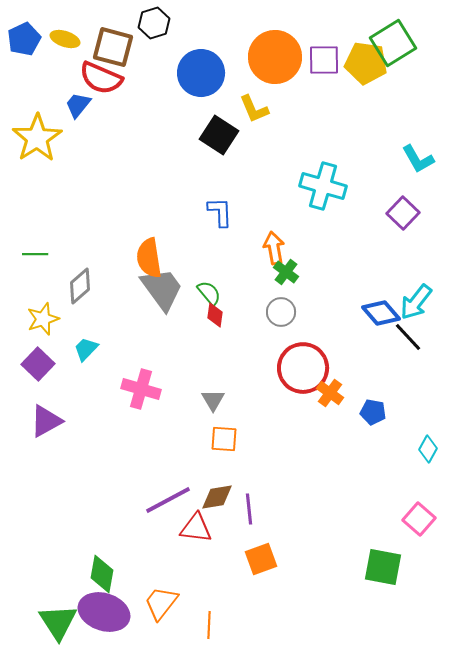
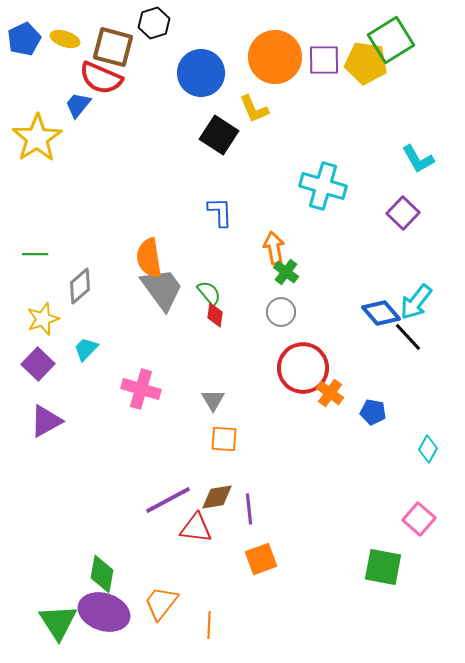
green square at (393, 43): moved 2 px left, 3 px up
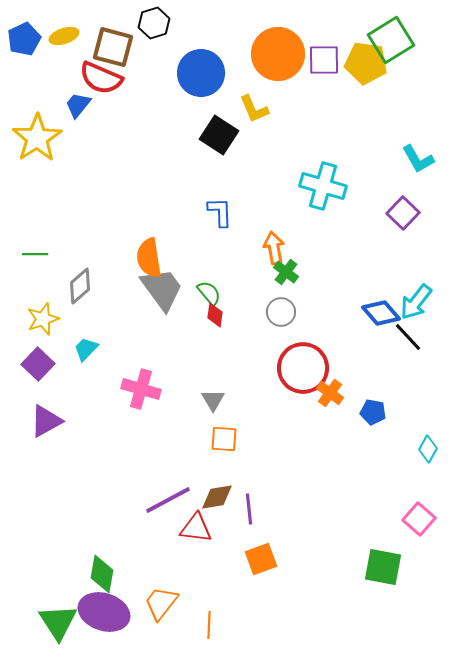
yellow ellipse at (65, 39): moved 1 px left, 3 px up; rotated 36 degrees counterclockwise
orange circle at (275, 57): moved 3 px right, 3 px up
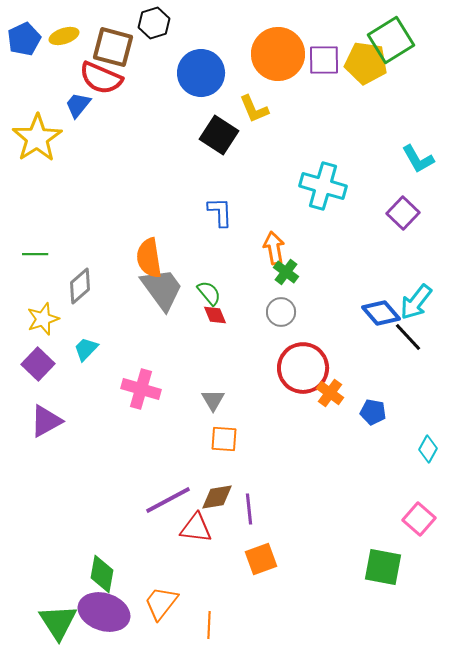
red diamond at (215, 315): rotated 30 degrees counterclockwise
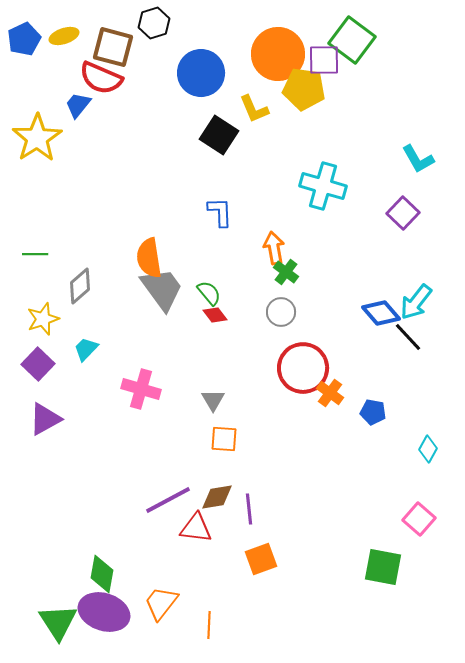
green square at (391, 40): moved 39 px left; rotated 21 degrees counterclockwise
yellow pentagon at (366, 63): moved 62 px left, 26 px down
red diamond at (215, 315): rotated 15 degrees counterclockwise
purple triangle at (46, 421): moved 1 px left, 2 px up
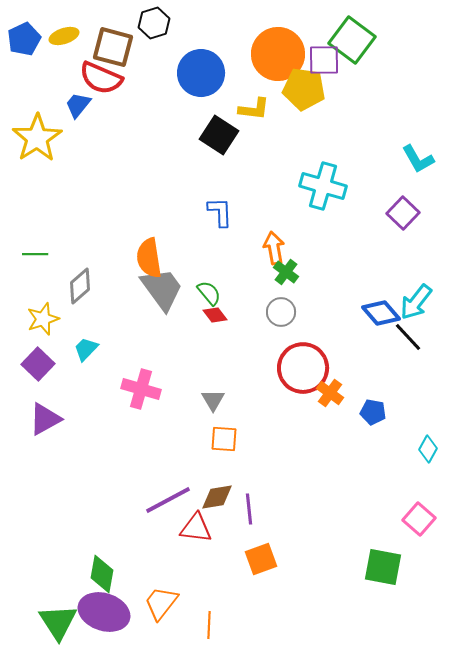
yellow L-shape at (254, 109): rotated 60 degrees counterclockwise
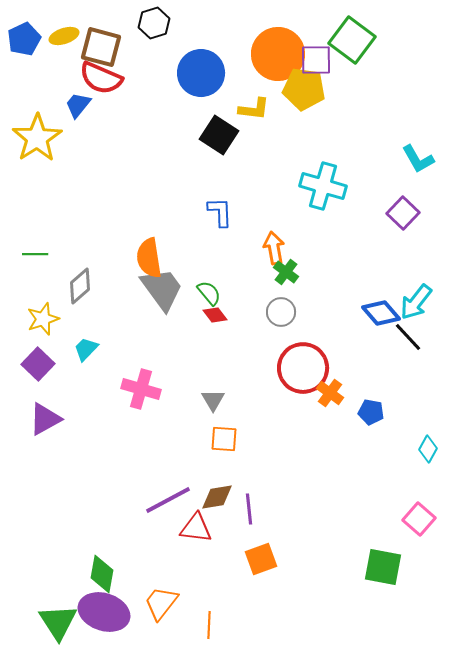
brown square at (113, 47): moved 12 px left
purple square at (324, 60): moved 8 px left
blue pentagon at (373, 412): moved 2 px left
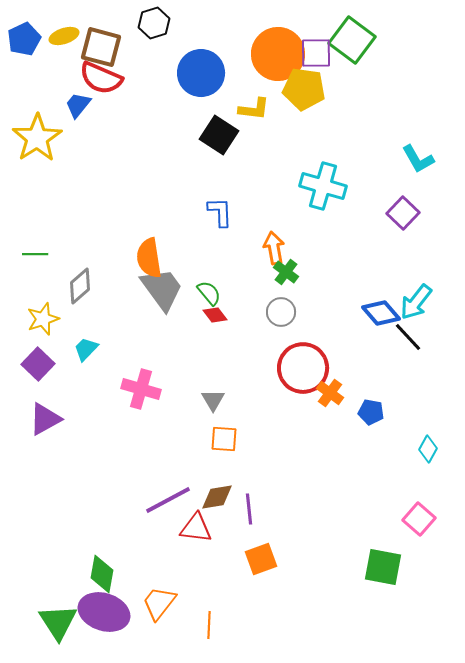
purple square at (316, 60): moved 7 px up
orange trapezoid at (161, 603): moved 2 px left
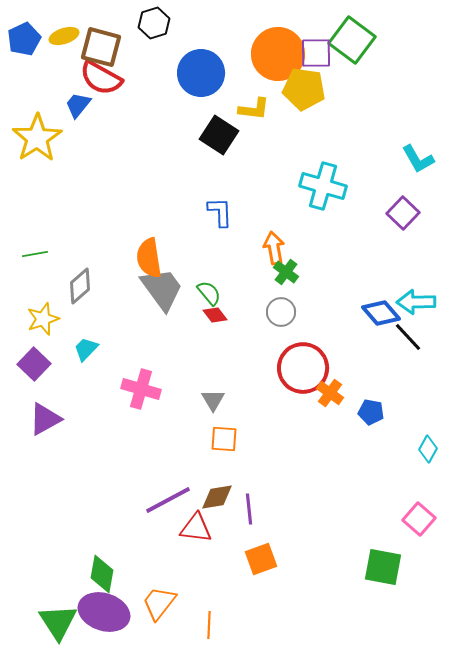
red semicircle at (101, 78): rotated 6 degrees clockwise
green line at (35, 254): rotated 10 degrees counterclockwise
cyan arrow at (416, 302): rotated 51 degrees clockwise
purple square at (38, 364): moved 4 px left
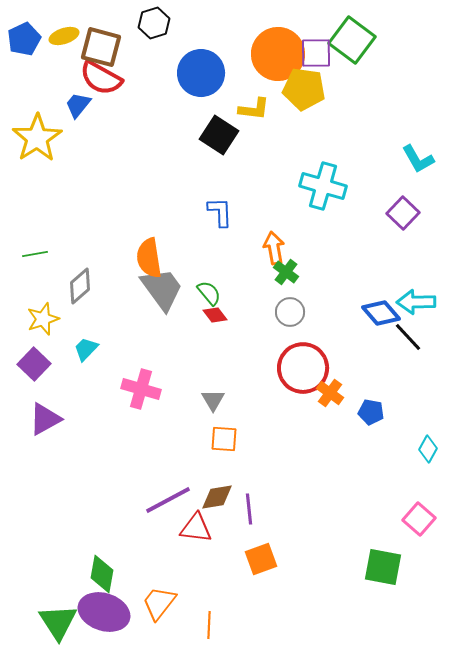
gray circle at (281, 312): moved 9 px right
